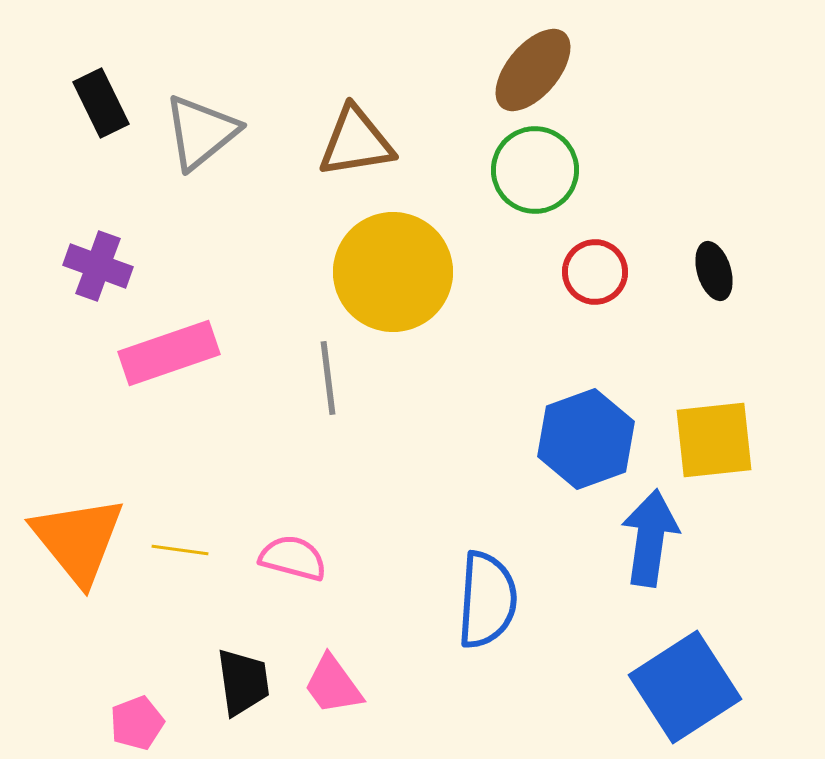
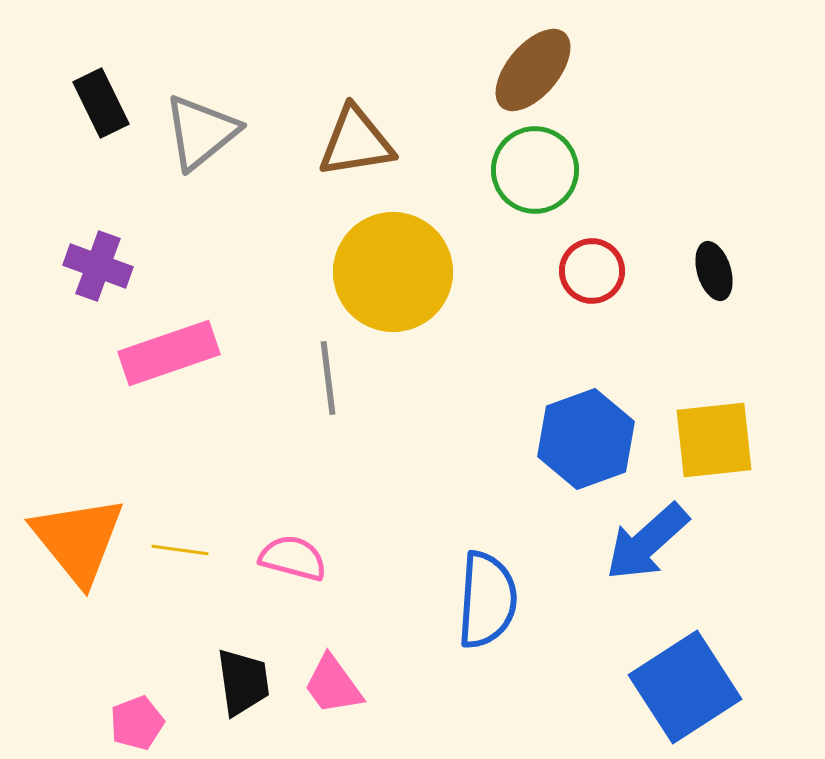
red circle: moved 3 px left, 1 px up
blue arrow: moved 3 px left, 4 px down; rotated 140 degrees counterclockwise
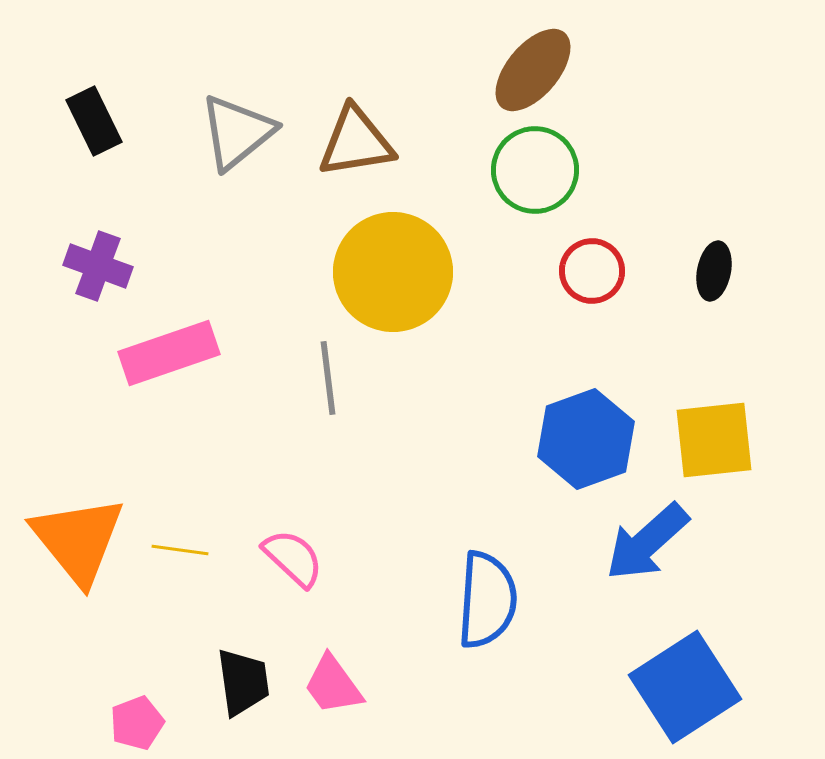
black rectangle: moved 7 px left, 18 px down
gray triangle: moved 36 px right
black ellipse: rotated 28 degrees clockwise
pink semicircle: rotated 28 degrees clockwise
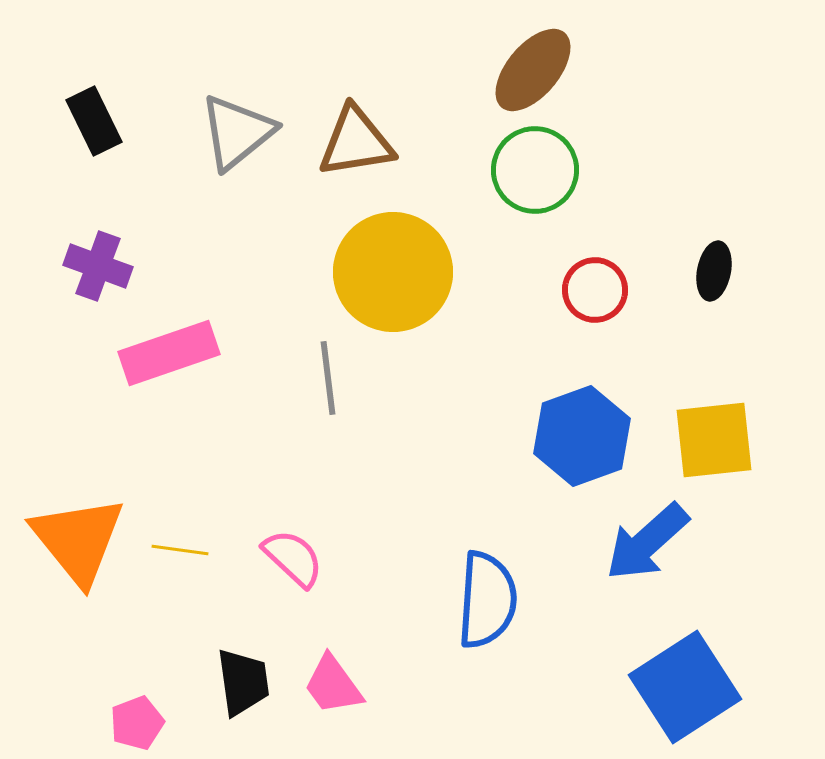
red circle: moved 3 px right, 19 px down
blue hexagon: moved 4 px left, 3 px up
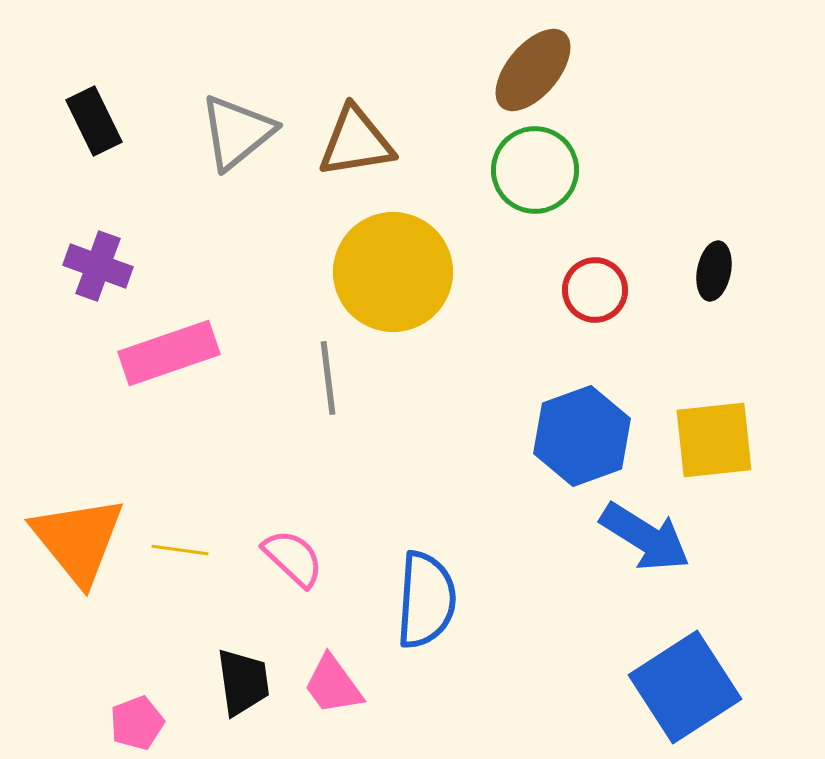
blue arrow: moved 2 px left, 5 px up; rotated 106 degrees counterclockwise
blue semicircle: moved 61 px left
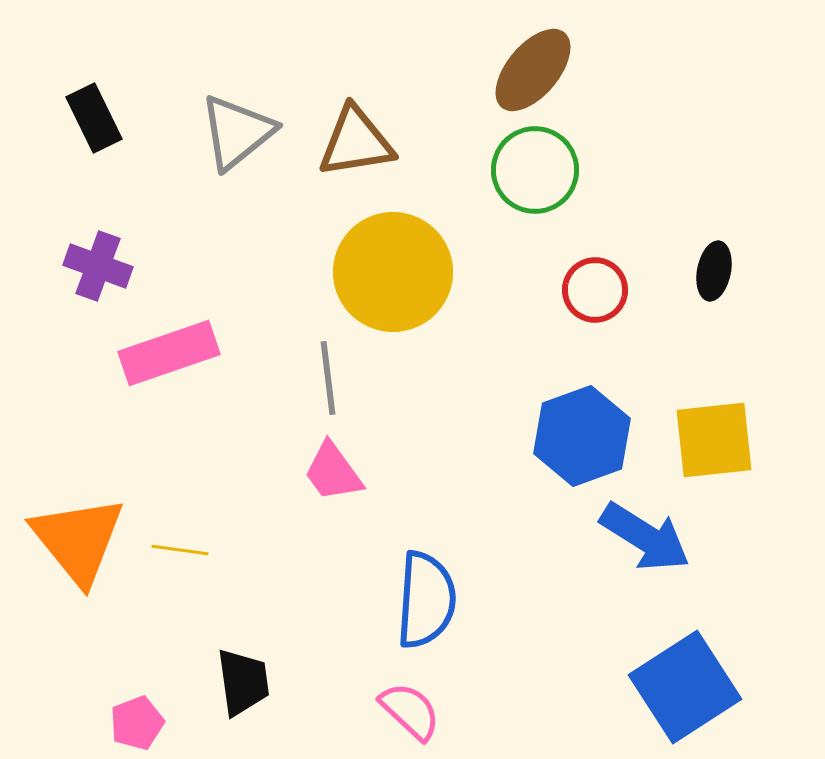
black rectangle: moved 3 px up
pink semicircle: moved 117 px right, 153 px down
pink trapezoid: moved 213 px up
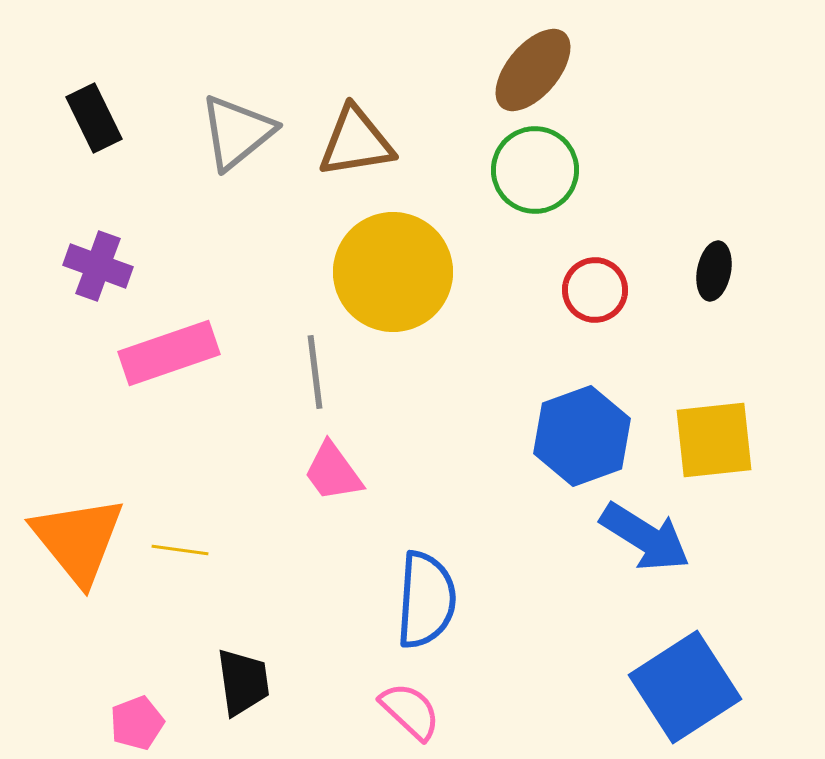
gray line: moved 13 px left, 6 px up
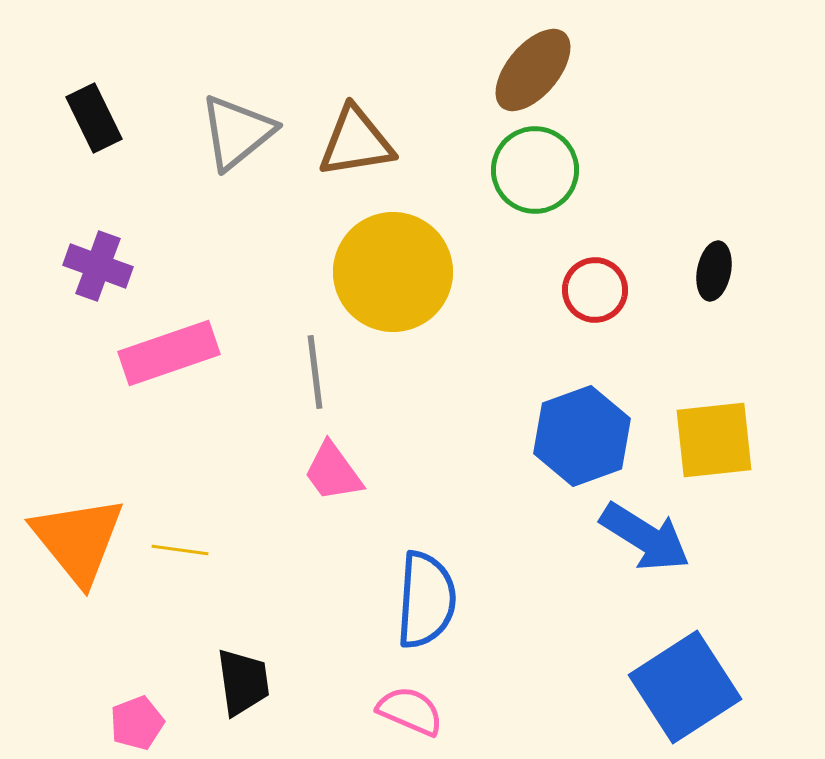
pink semicircle: rotated 20 degrees counterclockwise
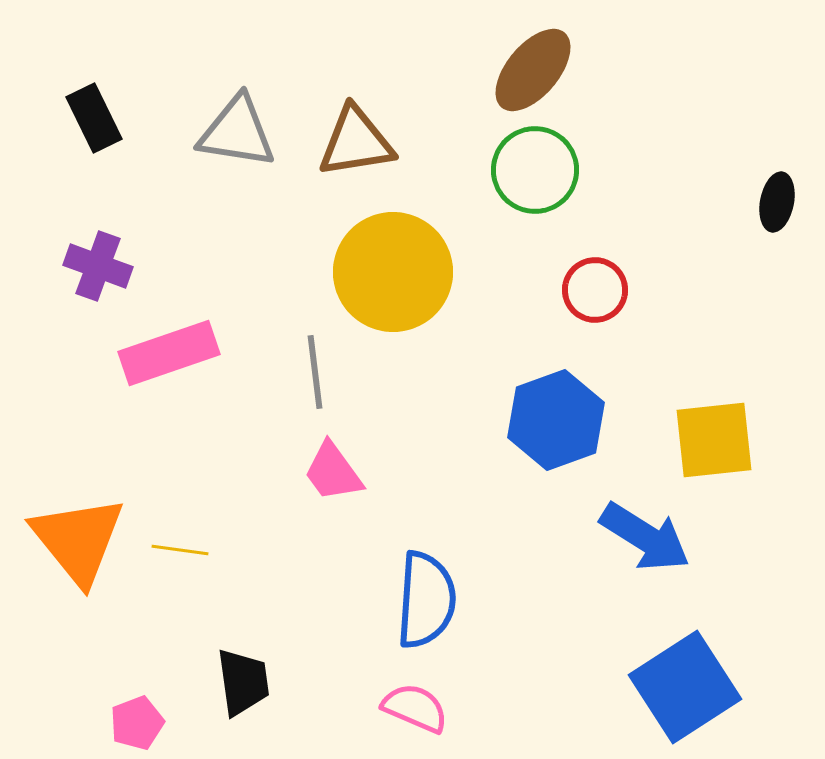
gray triangle: rotated 48 degrees clockwise
black ellipse: moved 63 px right, 69 px up
blue hexagon: moved 26 px left, 16 px up
pink semicircle: moved 5 px right, 3 px up
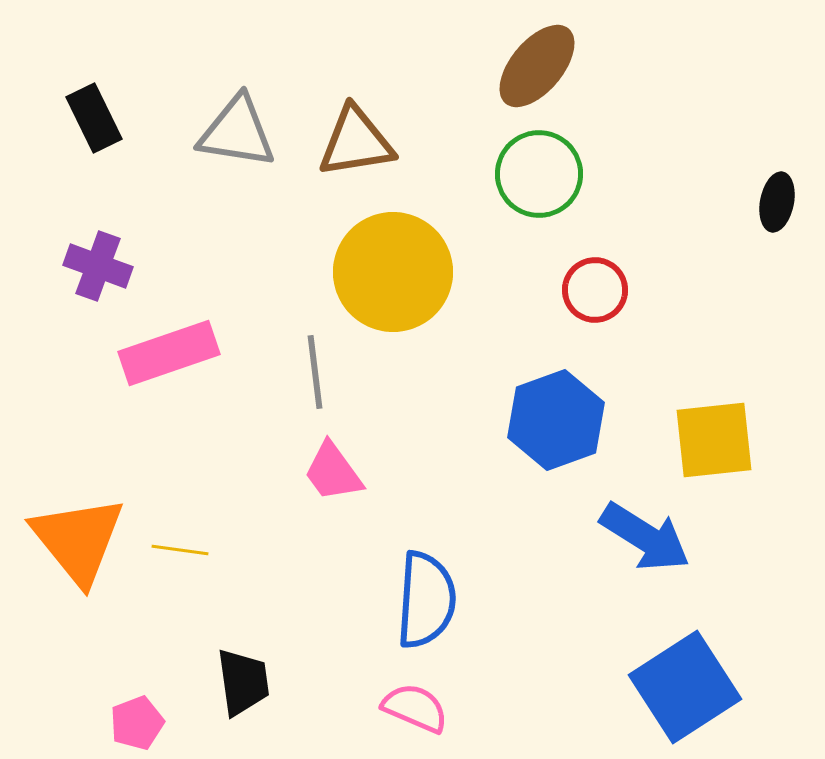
brown ellipse: moved 4 px right, 4 px up
green circle: moved 4 px right, 4 px down
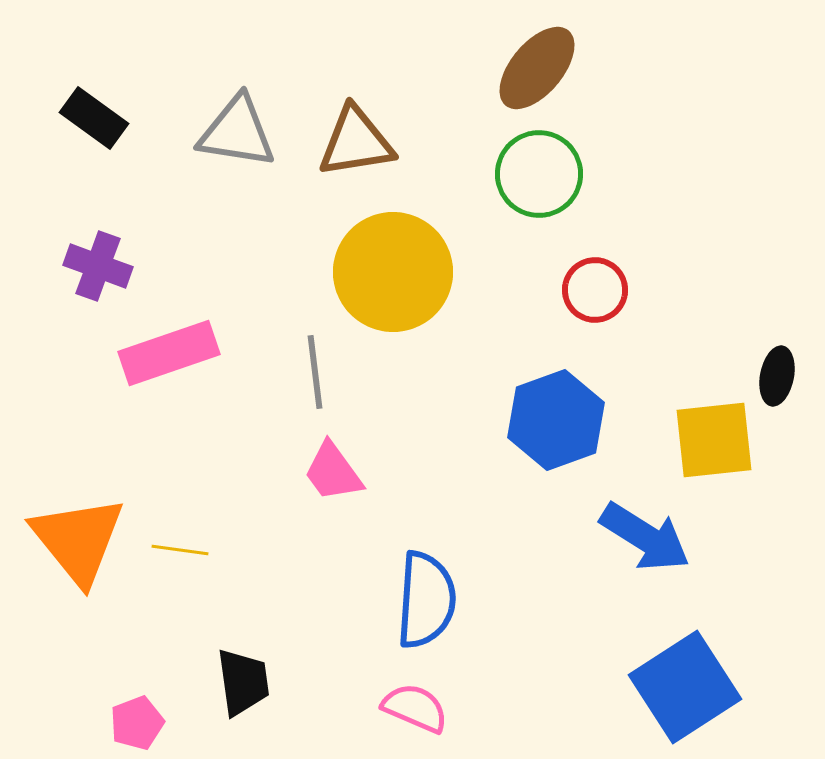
brown ellipse: moved 2 px down
black rectangle: rotated 28 degrees counterclockwise
black ellipse: moved 174 px down
